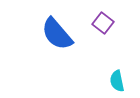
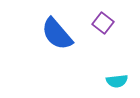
cyan semicircle: rotated 85 degrees counterclockwise
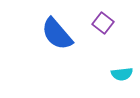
cyan semicircle: moved 5 px right, 7 px up
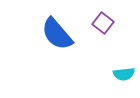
cyan semicircle: moved 2 px right
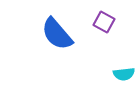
purple square: moved 1 px right, 1 px up; rotated 10 degrees counterclockwise
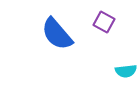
cyan semicircle: moved 2 px right, 3 px up
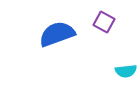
blue semicircle: rotated 111 degrees clockwise
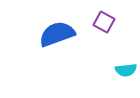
cyan semicircle: moved 1 px up
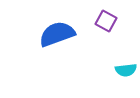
purple square: moved 2 px right, 1 px up
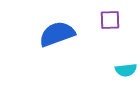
purple square: moved 4 px right, 1 px up; rotated 30 degrees counterclockwise
